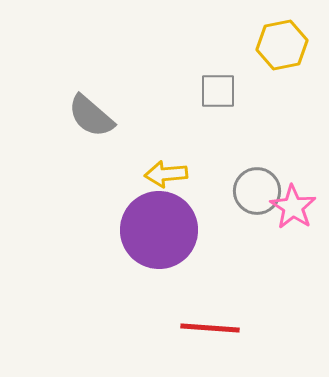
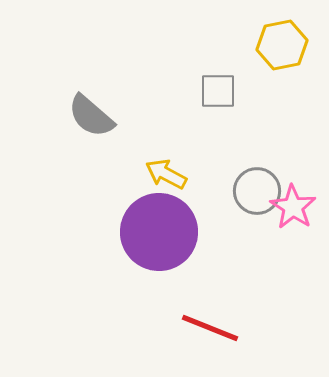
yellow arrow: rotated 33 degrees clockwise
purple circle: moved 2 px down
red line: rotated 18 degrees clockwise
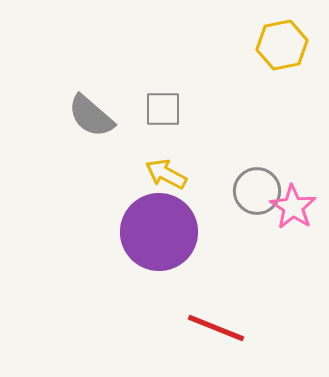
gray square: moved 55 px left, 18 px down
red line: moved 6 px right
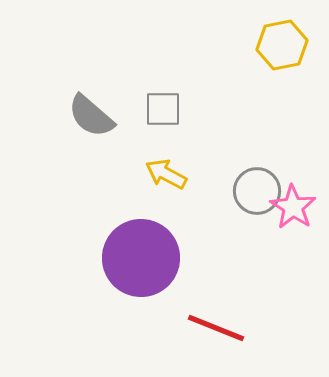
purple circle: moved 18 px left, 26 px down
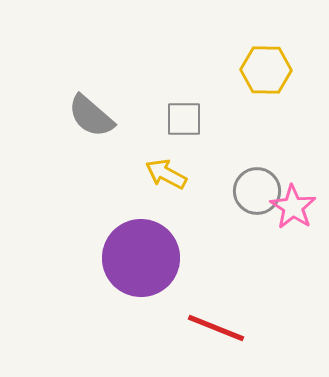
yellow hexagon: moved 16 px left, 25 px down; rotated 12 degrees clockwise
gray square: moved 21 px right, 10 px down
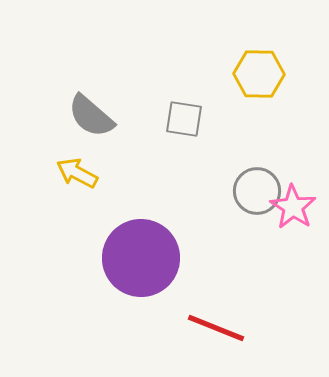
yellow hexagon: moved 7 px left, 4 px down
gray square: rotated 9 degrees clockwise
yellow arrow: moved 89 px left, 1 px up
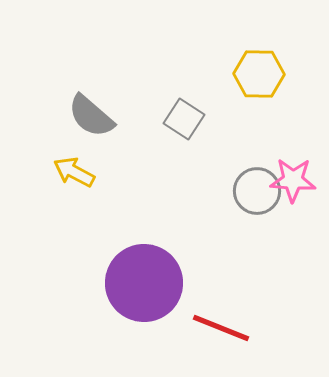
gray square: rotated 24 degrees clockwise
yellow arrow: moved 3 px left, 1 px up
pink star: moved 27 px up; rotated 30 degrees counterclockwise
purple circle: moved 3 px right, 25 px down
red line: moved 5 px right
